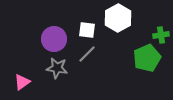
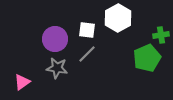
purple circle: moved 1 px right
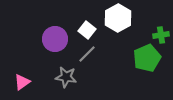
white square: rotated 30 degrees clockwise
gray star: moved 9 px right, 9 px down
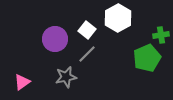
gray star: rotated 20 degrees counterclockwise
